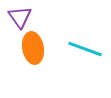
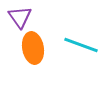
cyan line: moved 4 px left, 4 px up
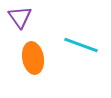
orange ellipse: moved 10 px down
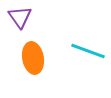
cyan line: moved 7 px right, 6 px down
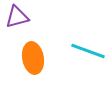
purple triangle: moved 3 px left; rotated 50 degrees clockwise
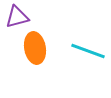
orange ellipse: moved 2 px right, 10 px up
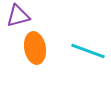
purple triangle: moved 1 px right, 1 px up
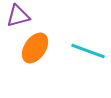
orange ellipse: rotated 44 degrees clockwise
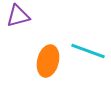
orange ellipse: moved 13 px right, 13 px down; rotated 20 degrees counterclockwise
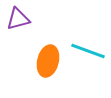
purple triangle: moved 3 px down
